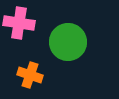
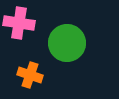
green circle: moved 1 px left, 1 px down
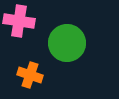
pink cross: moved 2 px up
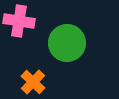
orange cross: moved 3 px right, 7 px down; rotated 25 degrees clockwise
